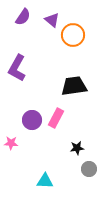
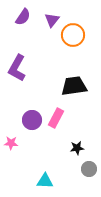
purple triangle: rotated 28 degrees clockwise
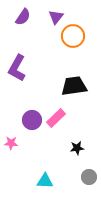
purple triangle: moved 4 px right, 3 px up
orange circle: moved 1 px down
pink rectangle: rotated 18 degrees clockwise
gray circle: moved 8 px down
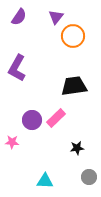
purple semicircle: moved 4 px left
pink star: moved 1 px right, 1 px up
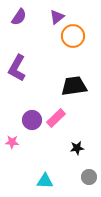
purple triangle: moved 1 px right; rotated 14 degrees clockwise
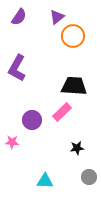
black trapezoid: rotated 12 degrees clockwise
pink rectangle: moved 6 px right, 6 px up
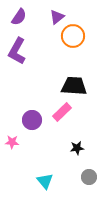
purple L-shape: moved 17 px up
cyan triangle: rotated 48 degrees clockwise
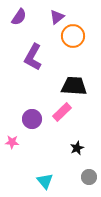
purple L-shape: moved 16 px right, 6 px down
purple circle: moved 1 px up
black star: rotated 16 degrees counterclockwise
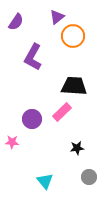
purple semicircle: moved 3 px left, 5 px down
black star: rotated 16 degrees clockwise
